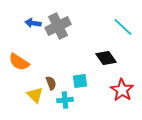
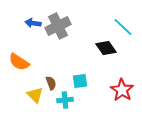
black diamond: moved 10 px up
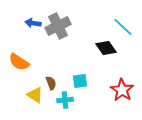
yellow triangle: rotated 12 degrees counterclockwise
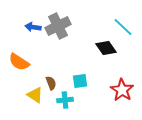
blue arrow: moved 4 px down
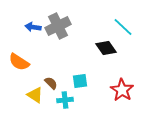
brown semicircle: rotated 24 degrees counterclockwise
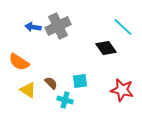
red star: rotated 20 degrees counterclockwise
yellow triangle: moved 7 px left, 5 px up
cyan cross: rotated 21 degrees clockwise
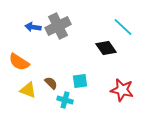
yellow triangle: rotated 12 degrees counterclockwise
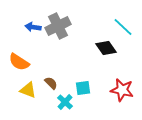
cyan square: moved 3 px right, 7 px down
cyan cross: moved 2 px down; rotated 28 degrees clockwise
